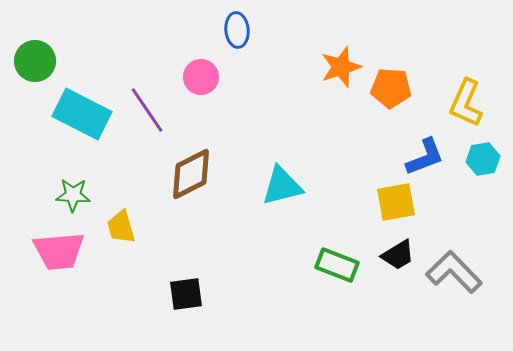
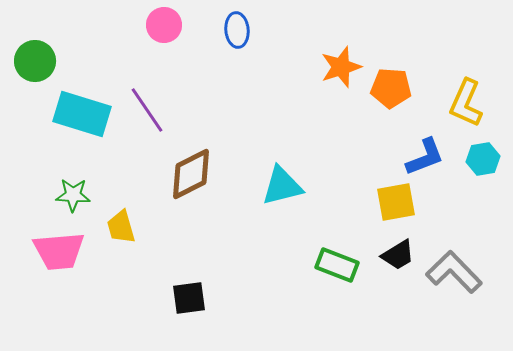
pink circle: moved 37 px left, 52 px up
cyan rectangle: rotated 10 degrees counterclockwise
black square: moved 3 px right, 4 px down
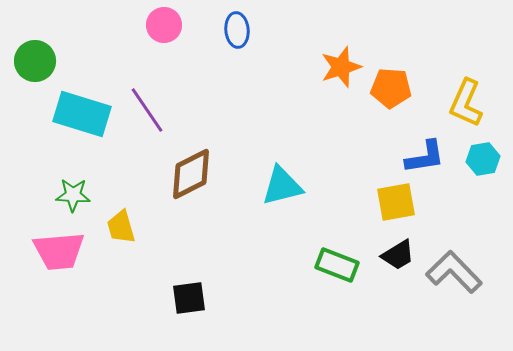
blue L-shape: rotated 12 degrees clockwise
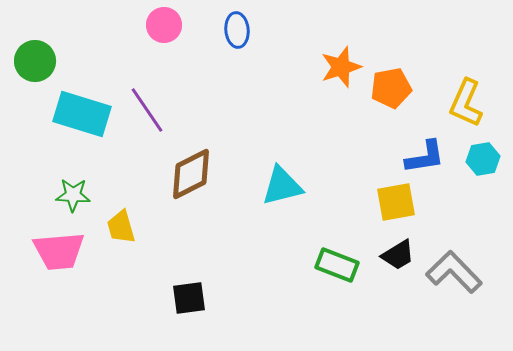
orange pentagon: rotated 15 degrees counterclockwise
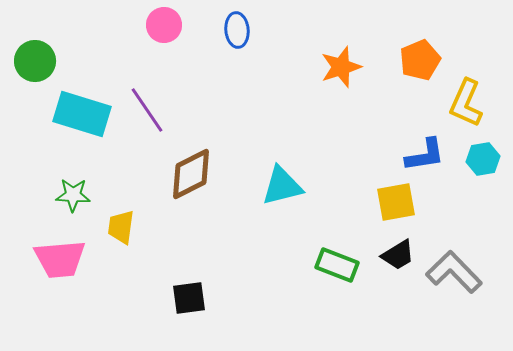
orange pentagon: moved 29 px right, 28 px up; rotated 12 degrees counterclockwise
blue L-shape: moved 2 px up
yellow trapezoid: rotated 24 degrees clockwise
pink trapezoid: moved 1 px right, 8 px down
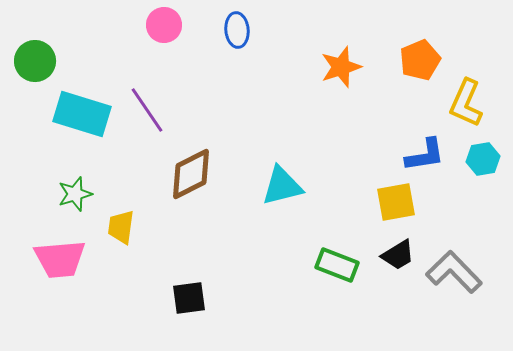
green star: moved 2 px right, 1 px up; rotated 20 degrees counterclockwise
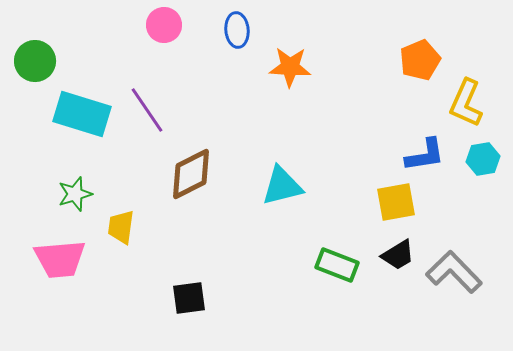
orange star: moved 51 px left; rotated 21 degrees clockwise
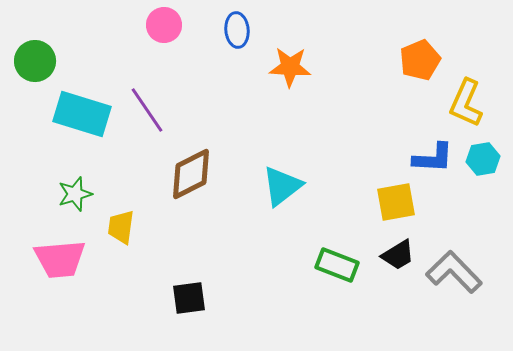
blue L-shape: moved 8 px right, 3 px down; rotated 12 degrees clockwise
cyan triangle: rotated 24 degrees counterclockwise
